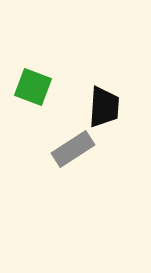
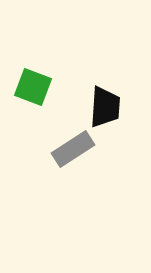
black trapezoid: moved 1 px right
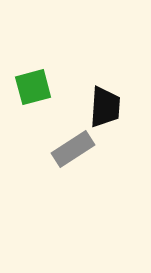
green square: rotated 36 degrees counterclockwise
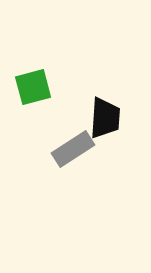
black trapezoid: moved 11 px down
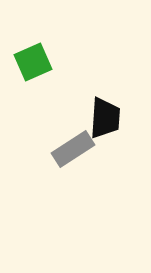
green square: moved 25 px up; rotated 9 degrees counterclockwise
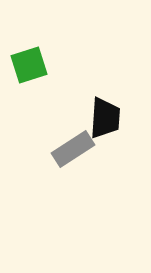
green square: moved 4 px left, 3 px down; rotated 6 degrees clockwise
